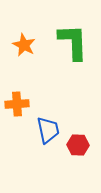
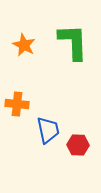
orange cross: rotated 10 degrees clockwise
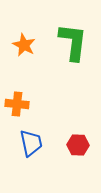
green L-shape: rotated 9 degrees clockwise
blue trapezoid: moved 17 px left, 13 px down
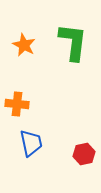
red hexagon: moved 6 px right, 9 px down; rotated 15 degrees counterclockwise
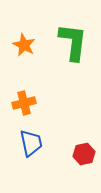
orange cross: moved 7 px right, 1 px up; rotated 20 degrees counterclockwise
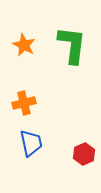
green L-shape: moved 1 px left, 3 px down
red hexagon: rotated 10 degrees counterclockwise
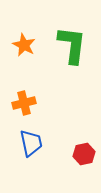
red hexagon: rotated 10 degrees clockwise
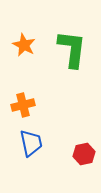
green L-shape: moved 4 px down
orange cross: moved 1 px left, 2 px down
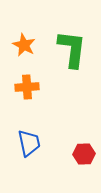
orange cross: moved 4 px right, 18 px up; rotated 10 degrees clockwise
blue trapezoid: moved 2 px left
red hexagon: rotated 10 degrees clockwise
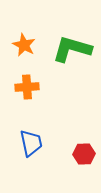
green L-shape: rotated 81 degrees counterclockwise
blue trapezoid: moved 2 px right
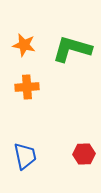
orange star: rotated 15 degrees counterclockwise
blue trapezoid: moved 6 px left, 13 px down
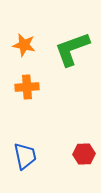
green L-shape: rotated 36 degrees counterclockwise
